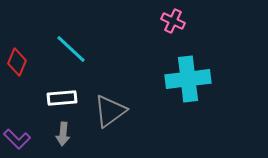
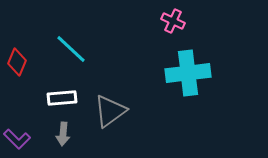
cyan cross: moved 6 px up
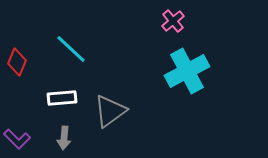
pink cross: rotated 25 degrees clockwise
cyan cross: moved 1 px left, 2 px up; rotated 21 degrees counterclockwise
gray arrow: moved 1 px right, 4 px down
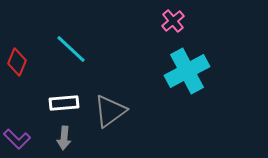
white rectangle: moved 2 px right, 5 px down
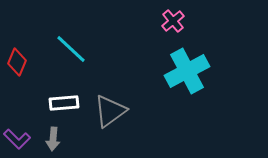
gray arrow: moved 11 px left, 1 px down
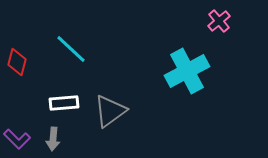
pink cross: moved 46 px right
red diamond: rotated 8 degrees counterclockwise
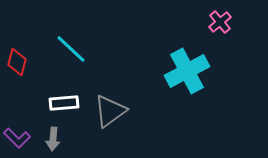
pink cross: moved 1 px right, 1 px down
purple L-shape: moved 1 px up
